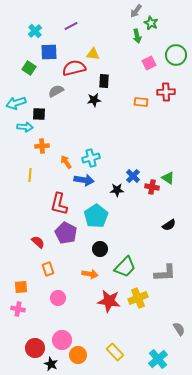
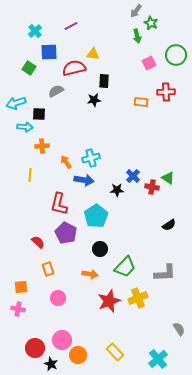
red star at (109, 301): rotated 30 degrees counterclockwise
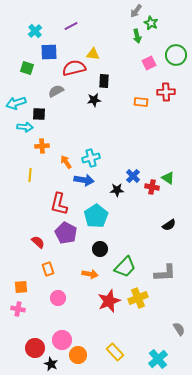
green square at (29, 68): moved 2 px left; rotated 16 degrees counterclockwise
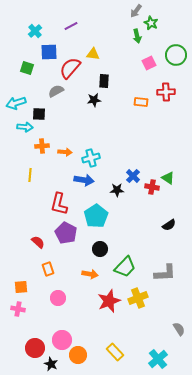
red semicircle at (74, 68): moved 4 px left; rotated 35 degrees counterclockwise
orange arrow at (66, 162): moved 1 px left, 10 px up; rotated 128 degrees clockwise
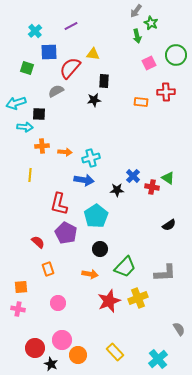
pink circle at (58, 298): moved 5 px down
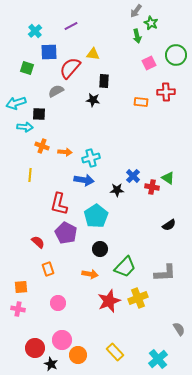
black star at (94, 100): moved 1 px left; rotated 16 degrees clockwise
orange cross at (42, 146): rotated 24 degrees clockwise
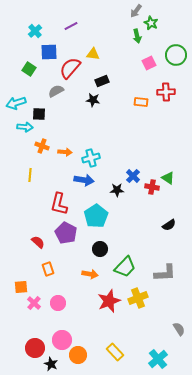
green square at (27, 68): moved 2 px right, 1 px down; rotated 16 degrees clockwise
black rectangle at (104, 81): moved 2 px left; rotated 64 degrees clockwise
pink cross at (18, 309): moved 16 px right, 6 px up; rotated 32 degrees clockwise
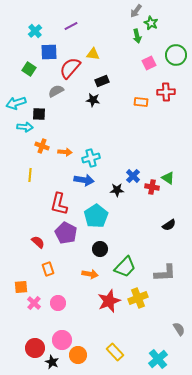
black star at (51, 364): moved 1 px right, 2 px up
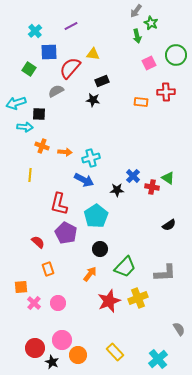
blue arrow at (84, 180): rotated 18 degrees clockwise
orange arrow at (90, 274): rotated 63 degrees counterclockwise
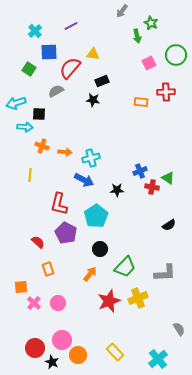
gray arrow at (136, 11): moved 14 px left
blue cross at (133, 176): moved 7 px right, 5 px up; rotated 24 degrees clockwise
